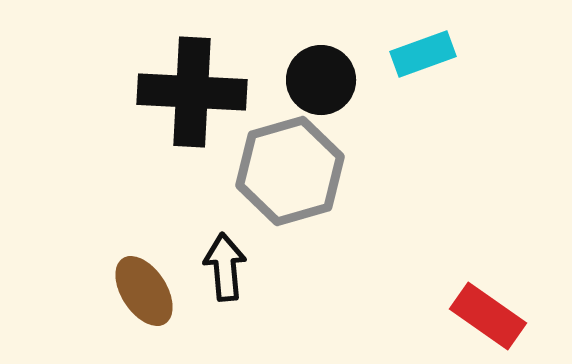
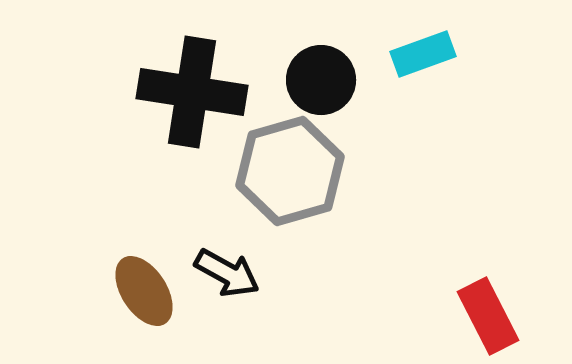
black cross: rotated 6 degrees clockwise
black arrow: moved 2 px right, 6 px down; rotated 124 degrees clockwise
red rectangle: rotated 28 degrees clockwise
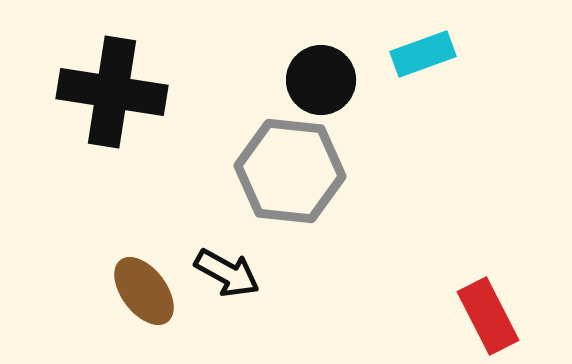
black cross: moved 80 px left
gray hexagon: rotated 22 degrees clockwise
brown ellipse: rotated 4 degrees counterclockwise
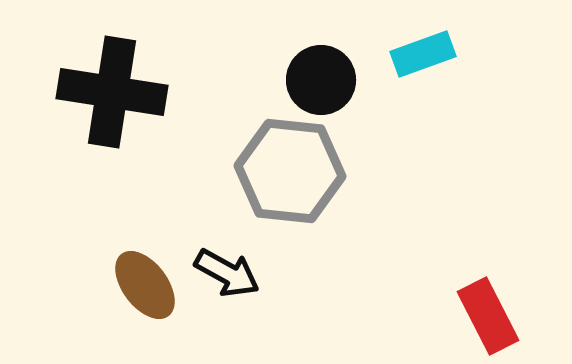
brown ellipse: moved 1 px right, 6 px up
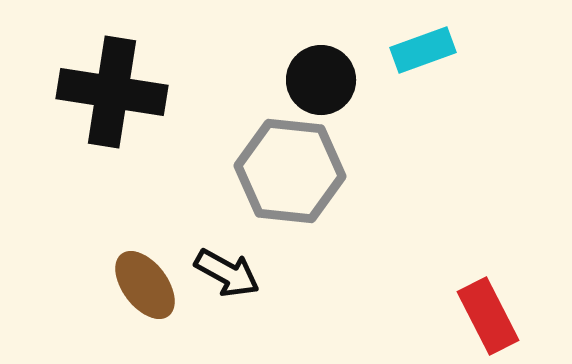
cyan rectangle: moved 4 px up
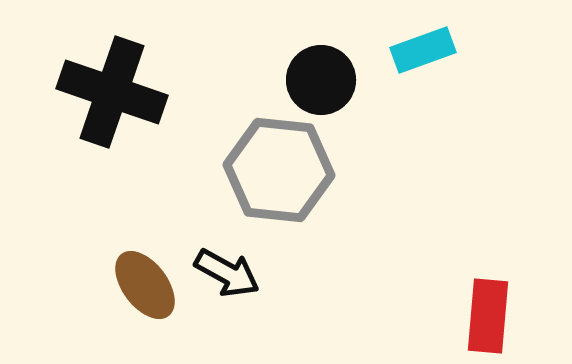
black cross: rotated 10 degrees clockwise
gray hexagon: moved 11 px left, 1 px up
red rectangle: rotated 32 degrees clockwise
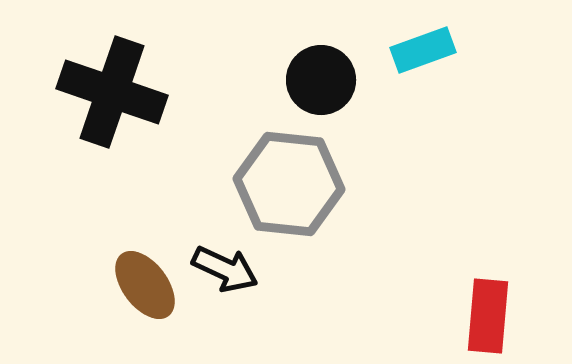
gray hexagon: moved 10 px right, 14 px down
black arrow: moved 2 px left, 4 px up; rotated 4 degrees counterclockwise
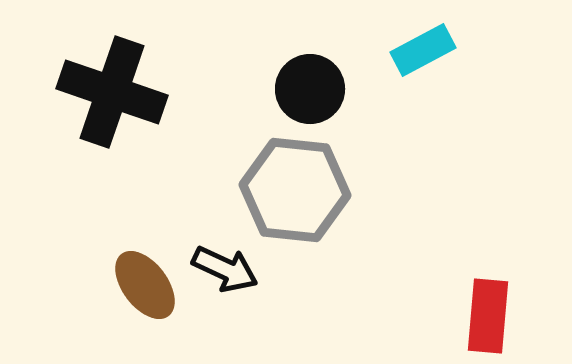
cyan rectangle: rotated 8 degrees counterclockwise
black circle: moved 11 px left, 9 px down
gray hexagon: moved 6 px right, 6 px down
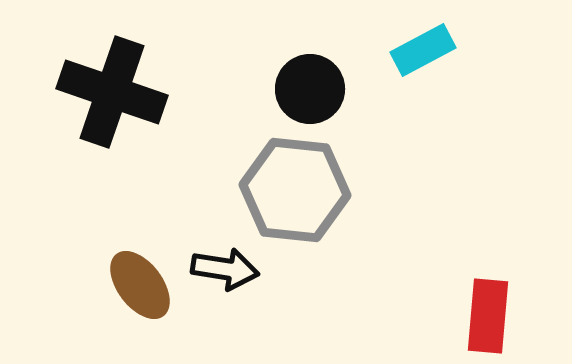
black arrow: rotated 16 degrees counterclockwise
brown ellipse: moved 5 px left
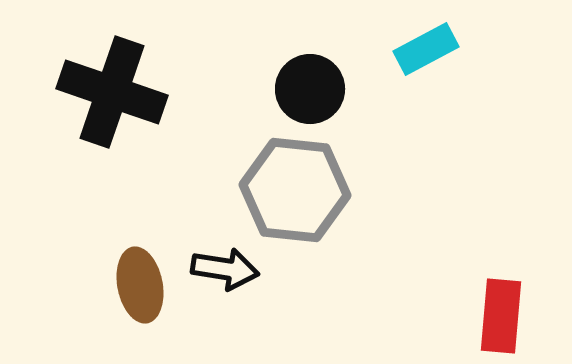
cyan rectangle: moved 3 px right, 1 px up
brown ellipse: rotated 26 degrees clockwise
red rectangle: moved 13 px right
